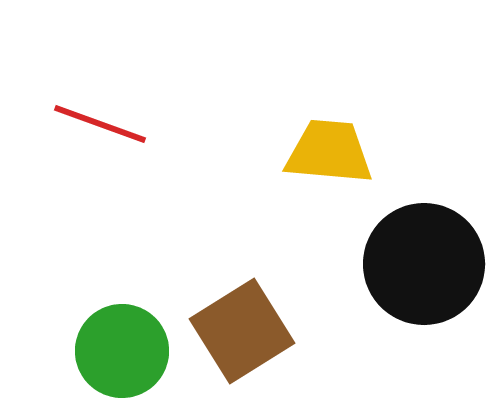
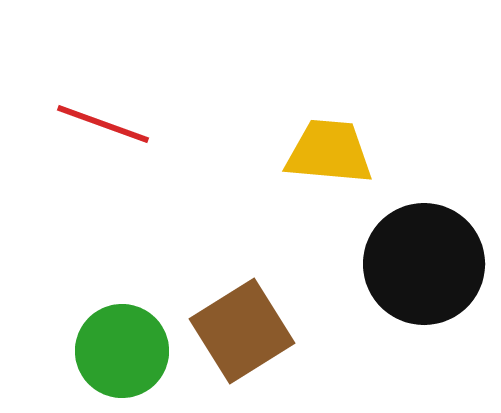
red line: moved 3 px right
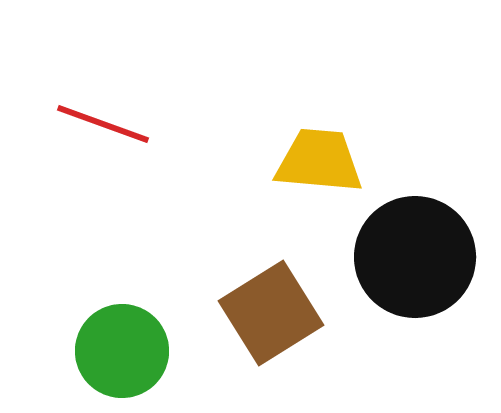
yellow trapezoid: moved 10 px left, 9 px down
black circle: moved 9 px left, 7 px up
brown square: moved 29 px right, 18 px up
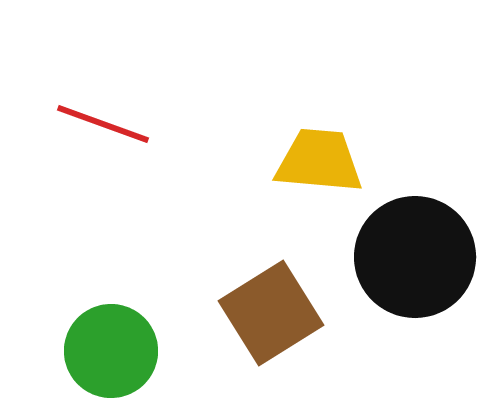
green circle: moved 11 px left
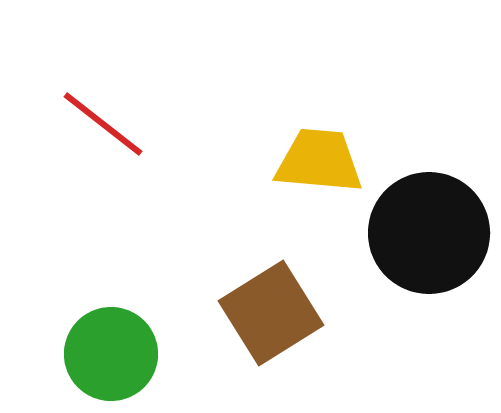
red line: rotated 18 degrees clockwise
black circle: moved 14 px right, 24 px up
green circle: moved 3 px down
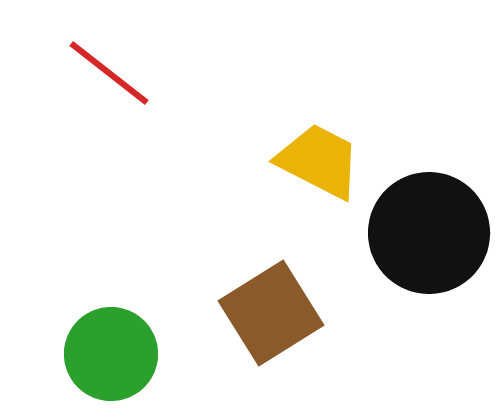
red line: moved 6 px right, 51 px up
yellow trapezoid: rotated 22 degrees clockwise
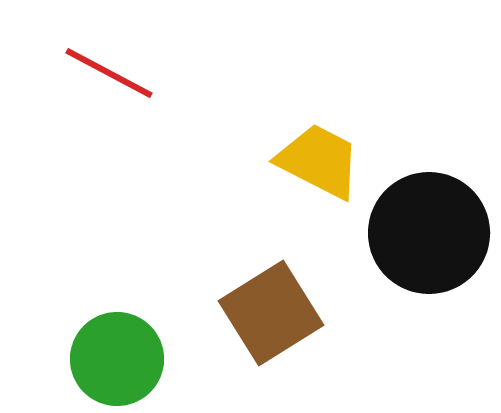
red line: rotated 10 degrees counterclockwise
green circle: moved 6 px right, 5 px down
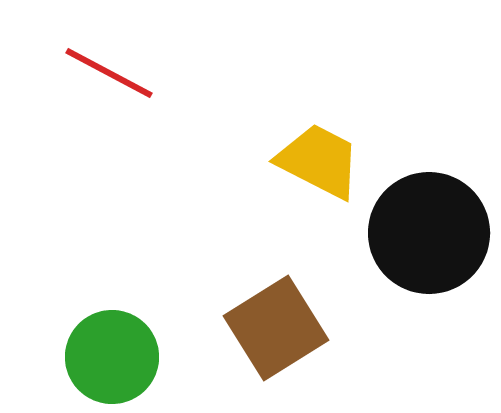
brown square: moved 5 px right, 15 px down
green circle: moved 5 px left, 2 px up
